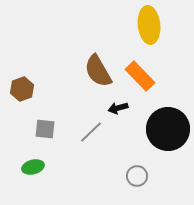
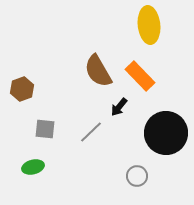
black arrow: moved 1 px right, 1 px up; rotated 36 degrees counterclockwise
black circle: moved 2 px left, 4 px down
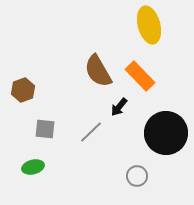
yellow ellipse: rotated 9 degrees counterclockwise
brown hexagon: moved 1 px right, 1 px down
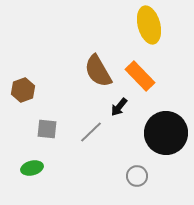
gray square: moved 2 px right
green ellipse: moved 1 px left, 1 px down
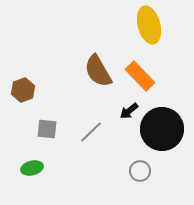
black arrow: moved 10 px right, 4 px down; rotated 12 degrees clockwise
black circle: moved 4 px left, 4 px up
gray circle: moved 3 px right, 5 px up
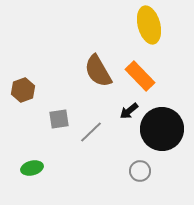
gray square: moved 12 px right, 10 px up; rotated 15 degrees counterclockwise
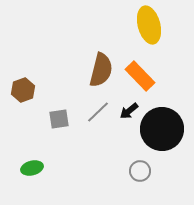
brown semicircle: moved 3 px right, 1 px up; rotated 136 degrees counterclockwise
gray line: moved 7 px right, 20 px up
